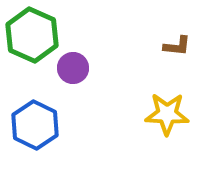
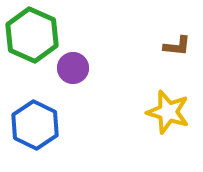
yellow star: moved 1 px right, 2 px up; rotated 15 degrees clockwise
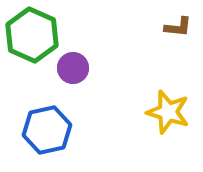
brown L-shape: moved 1 px right, 19 px up
blue hexagon: moved 12 px right, 5 px down; rotated 21 degrees clockwise
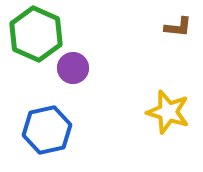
green hexagon: moved 4 px right, 1 px up
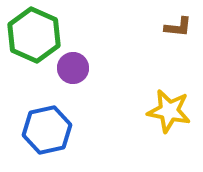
green hexagon: moved 2 px left, 1 px down
yellow star: moved 1 px right, 1 px up; rotated 6 degrees counterclockwise
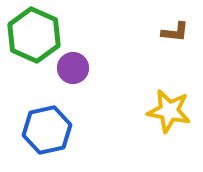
brown L-shape: moved 3 px left, 5 px down
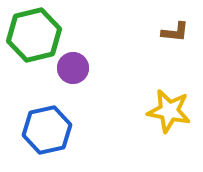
green hexagon: rotated 22 degrees clockwise
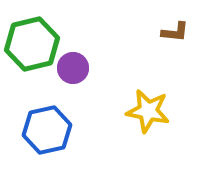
green hexagon: moved 2 px left, 9 px down
yellow star: moved 21 px left
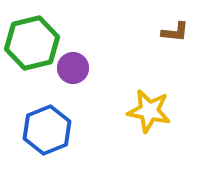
green hexagon: moved 1 px up
yellow star: moved 1 px right
blue hexagon: rotated 9 degrees counterclockwise
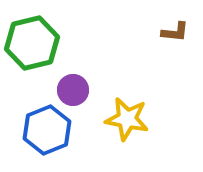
purple circle: moved 22 px down
yellow star: moved 22 px left, 8 px down
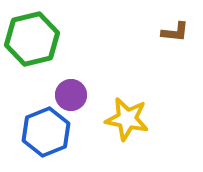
green hexagon: moved 4 px up
purple circle: moved 2 px left, 5 px down
blue hexagon: moved 1 px left, 2 px down
